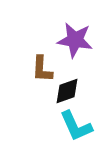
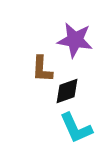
cyan L-shape: moved 2 px down
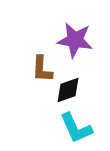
black diamond: moved 1 px right, 1 px up
